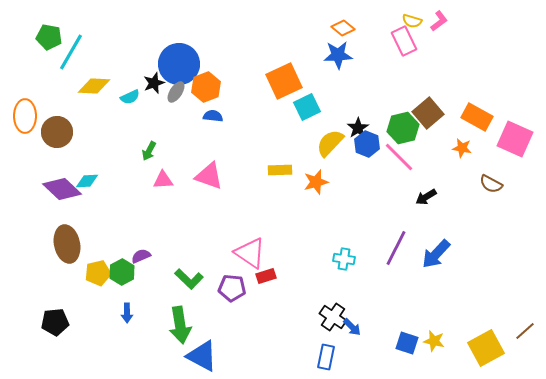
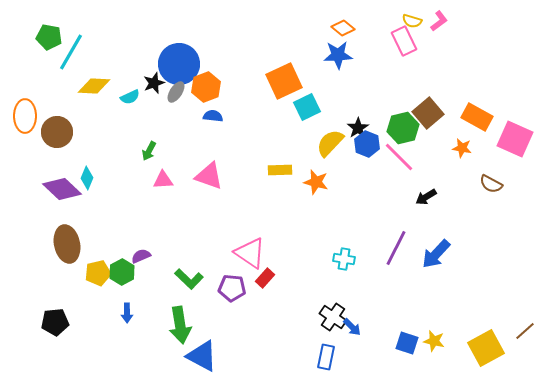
cyan diamond at (87, 181): moved 3 px up; rotated 65 degrees counterclockwise
orange star at (316, 182): rotated 30 degrees clockwise
red rectangle at (266, 276): moved 1 px left, 2 px down; rotated 30 degrees counterclockwise
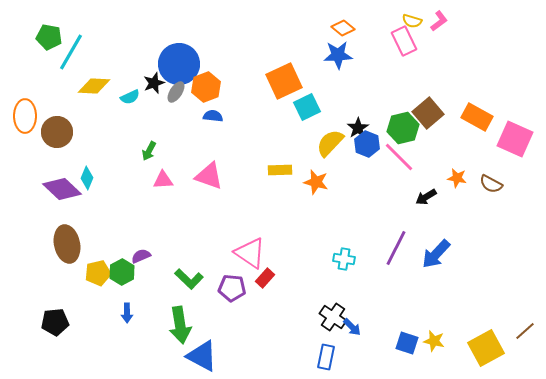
orange star at (462, 148): moved 5 px left, 30 px down
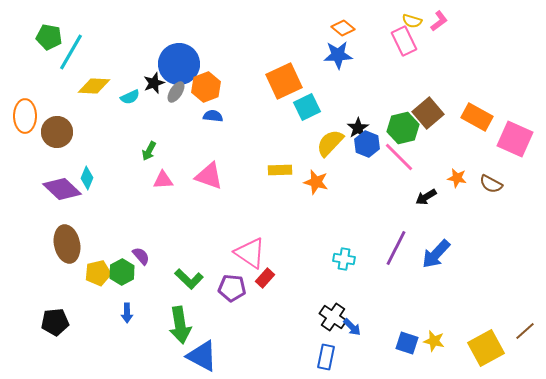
purple semicircle at (141, 256): rotated 72 degrees clockwise
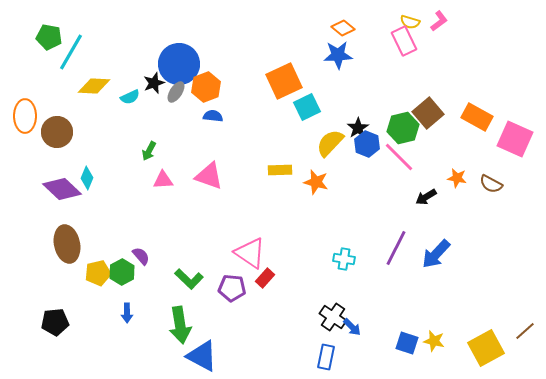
yellow semicircle at (412, 21): moved 2 px left, 1 px down
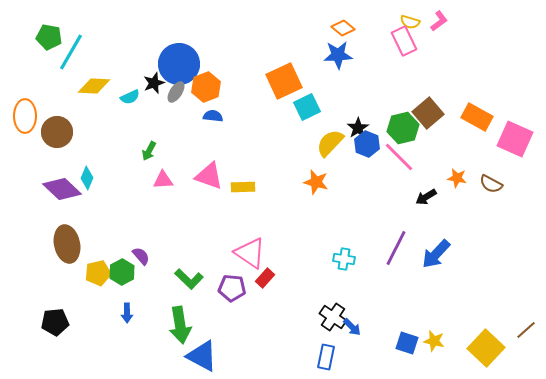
yellow rectangle at (280, 170): moved 37 px left, 17 px down
brown line at (525, 331): moved 1 px right, 1 px up
yellow square at (486, 348): rotated 18 degrees counterclockwise
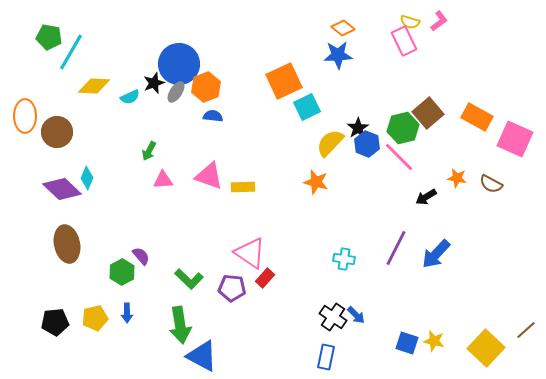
yellow pentagon at (98, 273): moved 3 px left, 45 px down
blue arrow at (352, 327): moved 4 px right, 12 px up
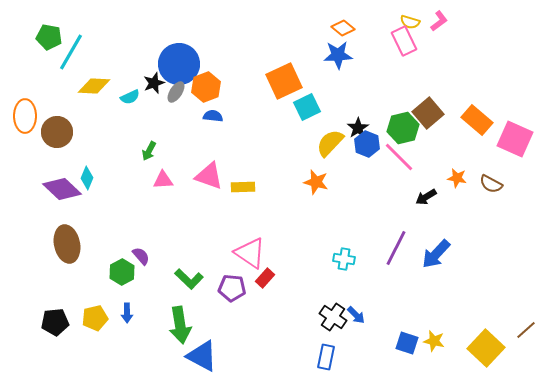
orange rectangle at (477, 117): moved 3 px down; rotated 12 degrees clockwise
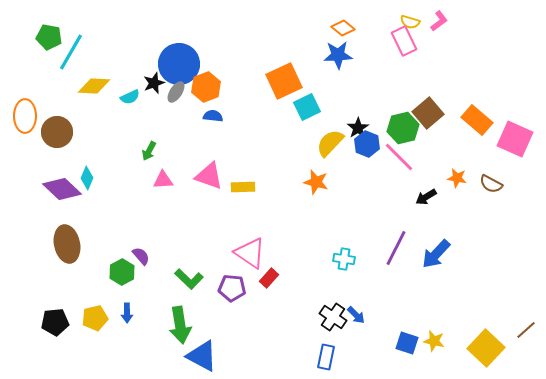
red rectangle at (265, 278): moved 4 px right
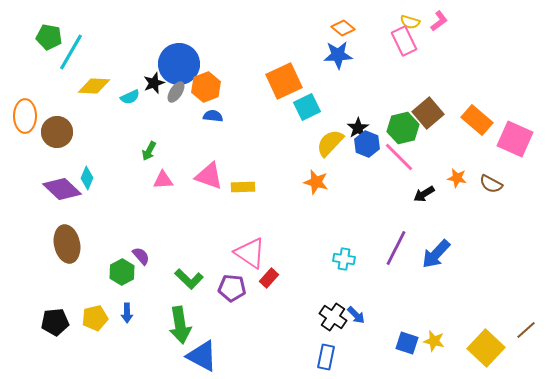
black arrow at (426, 197): moved 2 px left, 3 px up
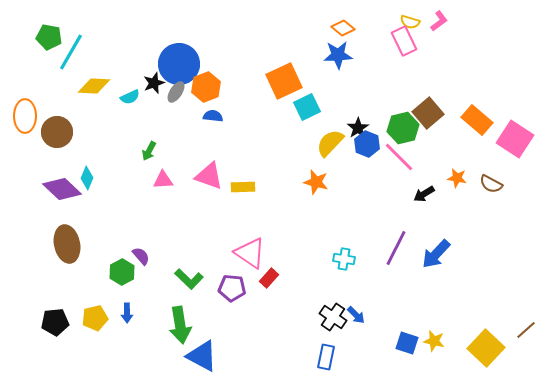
pink square at (515, 139): rotated 9 degrees clockwise
